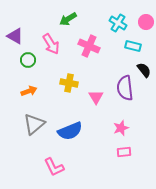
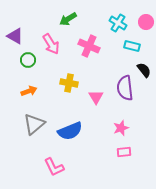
cyan rectangle: moved 1 px left
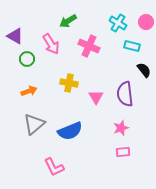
green arrow: moved 2 px down
green circle: moved 1 px left, 1 px up
purple semicircle: moved 6 px down
pink rectangle: moved 1 px left
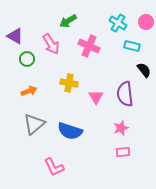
blue semicircle: rotated 40 degrees clockwise
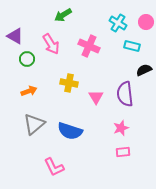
green arrow: moved 5 px left, 6 px up
black semicircle: rotated 77 degrees counterclockwise
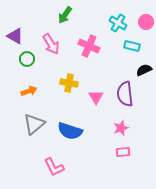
green arrow: moved 2 px right; rotated 24 degrees counterclockwise
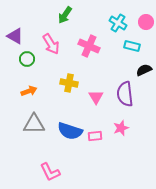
gray triangle: rotated 40 degrees clockwise
pink rectangle: moved 28 px left, 16 px up
pink L-shape: moved 4 px left, 5 px down
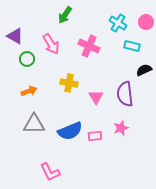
blue semicircle: rotated 40 degrees counterclockwise
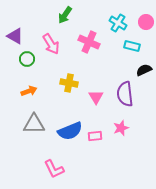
pink cross: moved 4 px up
pink L-shape: moved 4 px right, 3 px up
